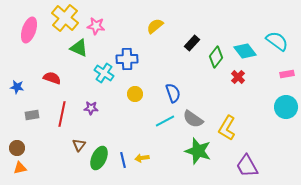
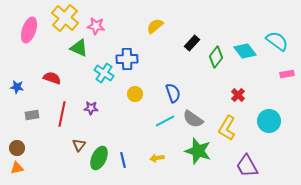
red cross: moved 18 px down
cyan circle: moved 17 px left, 14 px down
yellow arrow: moved 15 px right
orange triangle: moved 3 px left
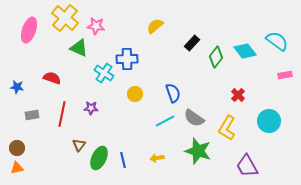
pink rectangle: moved 2 px left, 1 px down
gray semicircle: moved 1 px right, 1 px up
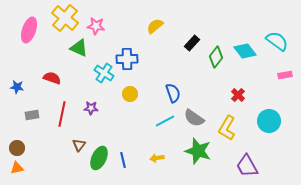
yellow circle: moved 5 px left
